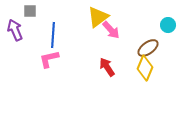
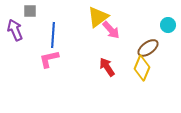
yellow diamond: moved 3 px left
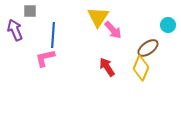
yellow triangle: rotated 20 degrees counterclockwise
pink arrow: moved 2 px right
pink L-shape: moved 4 px left, 1 px up
yellow diamond: moved 1 px left
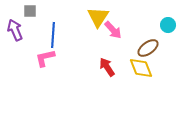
yellow diamond: rotated 45 degrees counterclockwise
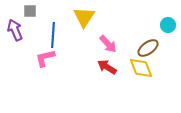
yellow triangle: moved 14 px left
pink arrow: moved 5 px left, 14 px down
red arrow: rotated 24 degrees counterclockwise
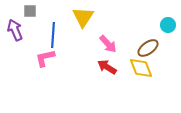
yellow triangle: moved 1 px left
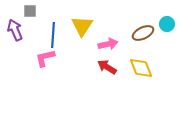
yellow triangle: moved 1 px left, 9 px down
cyan circle: moved 1 px left, 1 px up
pink arrow: rotated 60 degrees counterclockwise
brown ellipse: moved 5 px left, 15 px up; rotated 10 degrees clockwise
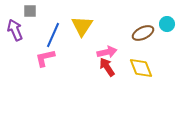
blue line: rotated 20 degrees clockwise
pink arrow: moved 1 px left, 8 px down
red arrow: rotated 24 degrees clockwise
